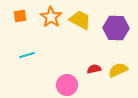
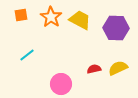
orange square: moved 1 px right, 1 px up
cyan line: rotated 21 degrees counterclockwise
yellow semicircle: moved 2 px up
pink circle: moved 6 px left, 1 px up
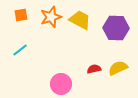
orange star: rotated 20 degrees clockwise
cyan line: moved 7 px left, 5 px up
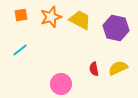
purple hexagon: rotated 10 degrees clockwise
red semicircle: rotated 88 degrees counterclockwise
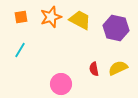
orange square: moved 2 px down
cyan line: rotated 21 degrees counterclockwise
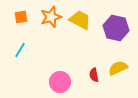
red semicircle: moved 6 px down
pink circle: moved 1 px left, 2 px up
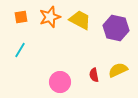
orange star: moved 1 px left
yellow semicircle: moved 2 px down
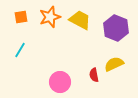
purple hexagon: rotated 10 degrees clockwise
yellow semicircle: moved 4 px left, 6 px up
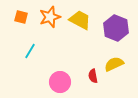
orange square: rotated 24 degrees clockwise
cyan line: moved 10 px right, 1 px down
red semicircle: moved 1 px left, 1 px down
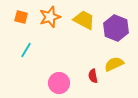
yellow trapezoid: moved 4 px right
cyan line: moved 4 px left, 1 px up
pink circle: moved 1 px left, 1 px down
